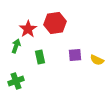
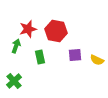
red hexagon: moved 1 px right, 8 px down; rotated 20 degrees clockwise
red star: rotated 18 degrees clockwise
green cross: moved 2 px left; rotated 21 degrees counterclockwise
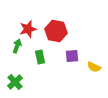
green arrow: moved 1 px right
purple square: moved 3 px left, 1 px down
yellow semicircle: moved 3 px left, 7 px down
green cross: moved 1 px right, 1 px down
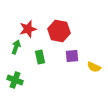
red hexagon: moved 3 px right
green arrow: moved 1 px left, 1 px down
green cross: moved 2 px up; rotated 28 degrees counterclockwise
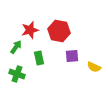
red star: moved 2 px right, 1 px down
green arrow: rotated 16 degrees clockwise
green rectangle: moved 1 px left, 1 px down
green cross: moved 2 px right, 6 px up
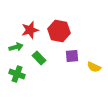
green arrow: rotated 40 degrees clockwise
green rectangle: rotated 32 degrees counterclockwise
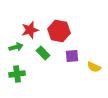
green rectangle: moved 4 px right, 5 px up
green cross: rotated 28 degrees counterclockwise
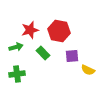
yellow semicircle: moved 6 px left, 3 px down
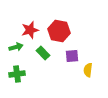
yellow semicircle: rotated 72 degrees clockwise
